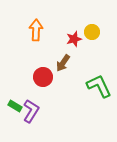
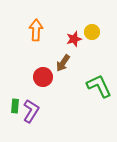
green rectangle: rotated 64 degrees clockwise
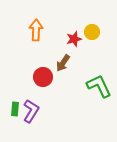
green rectangle: moved 3 px down
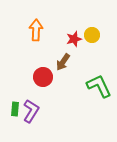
yellow circle: moved 3 px down
brown arrow: moved 1 px up
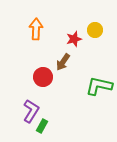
orange arrow: moved 1 px up
yellow circle: moved 3 px right, 5 px up
green L-shape: rotated 52 degrees counterclockwise
green rectangle: moved 27 px right, 17 px down; rotated 24 degrees clockwise
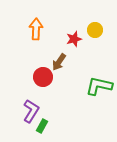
brown arrow: moved 4 px left
